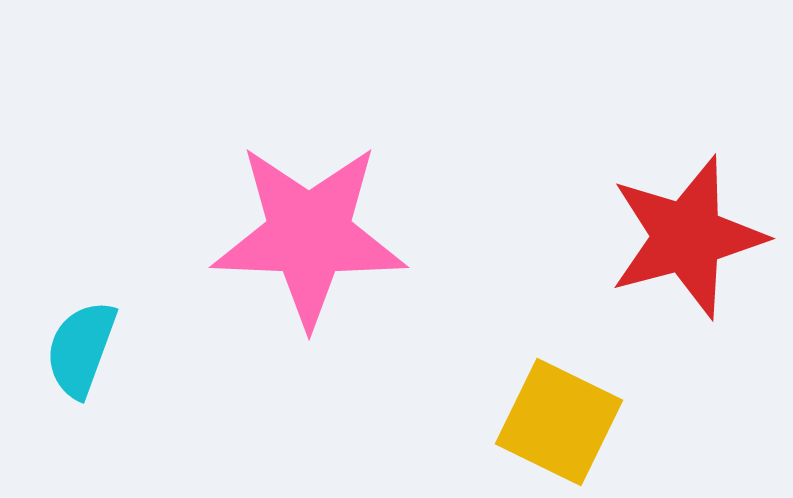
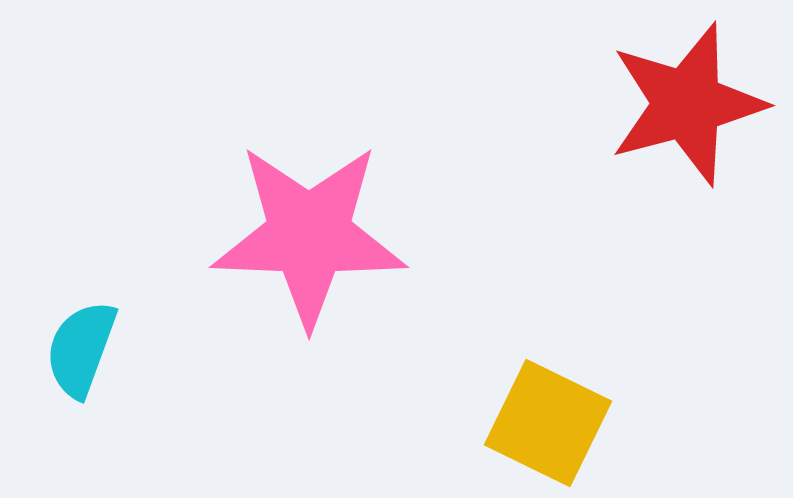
red star: moved 133 px up
yellow square: moved 11 px left, 1 px down
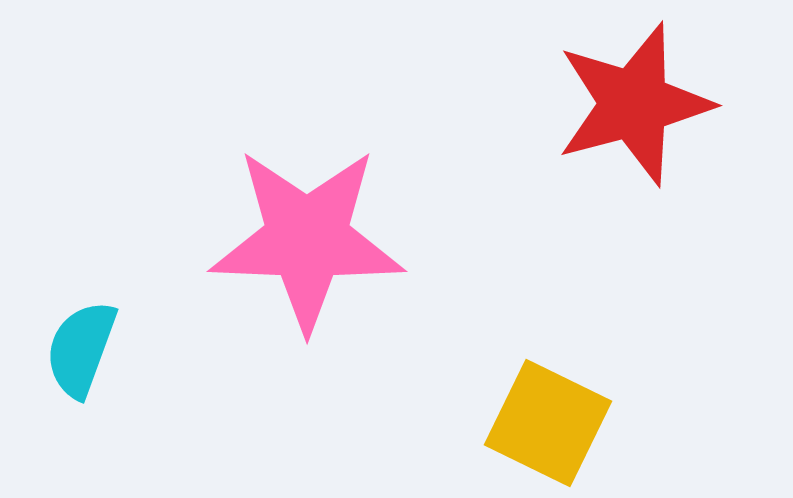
red star: moved 53 px left
pink star: moved 2 px left, 4 px down
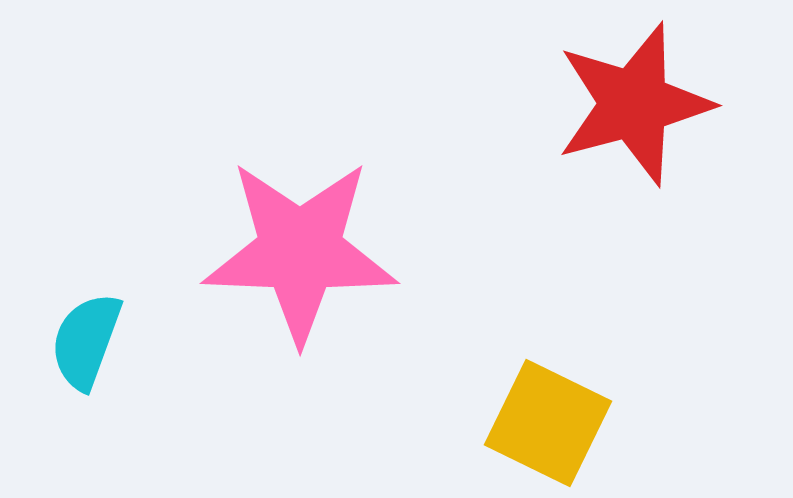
pink star: moved 7 px left, 12 px down
cyan semicircle: moved 5 px right, 8 px up
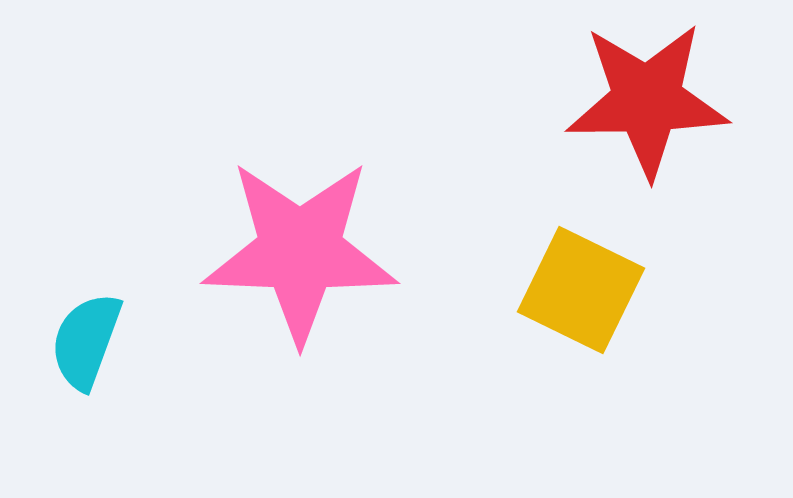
red star: moved 13 px right, 4 px up; rotated 14 degrees clockwise
yellow square: moved 33 px right, 133 px up
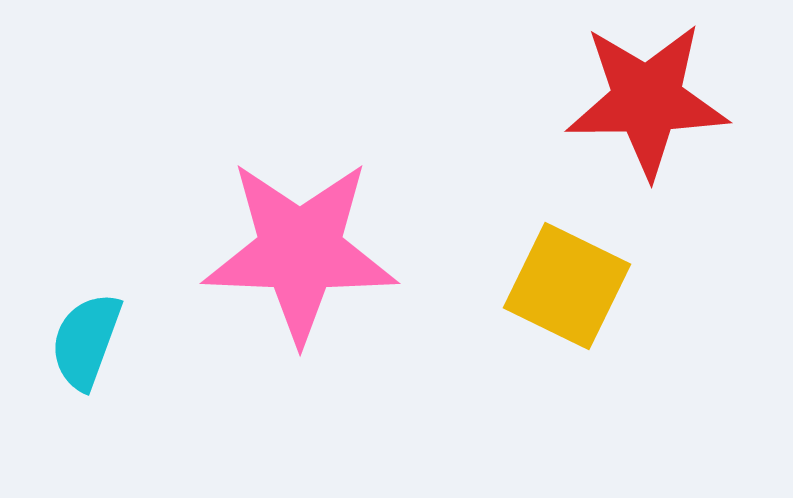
yellow square: moved 14 px left, 4 px up
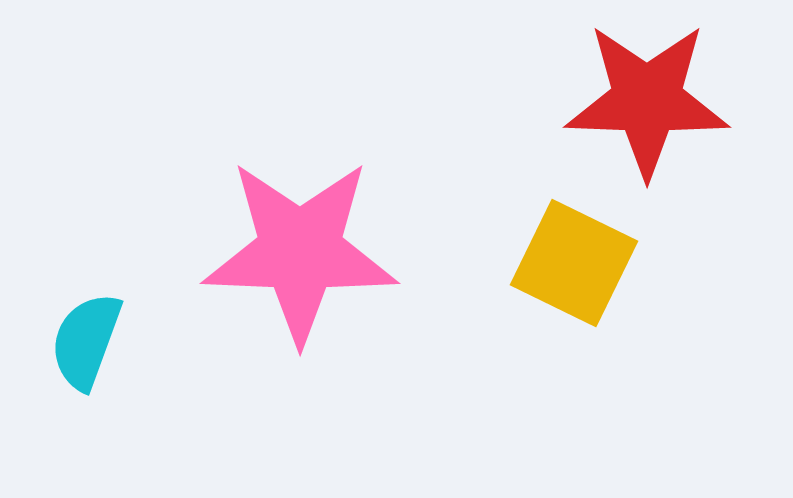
red star: rotated 3 degrees clockwise
yellow square: moved 7 px right, 23 px up
